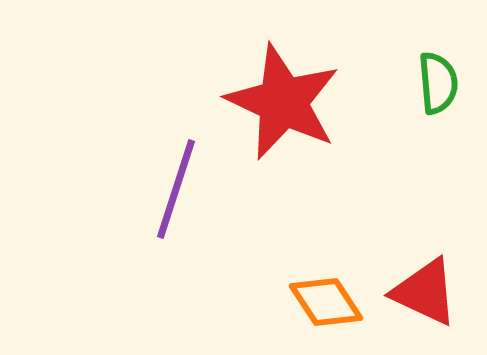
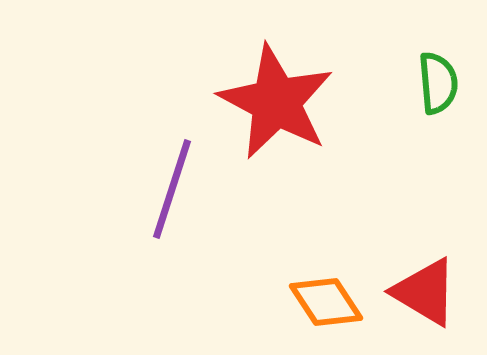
red star: moved 7 px left; rotated 3 degrees clockwise
purple line: moved 4 px left
red triangle: rotated 6 degrees clockwise
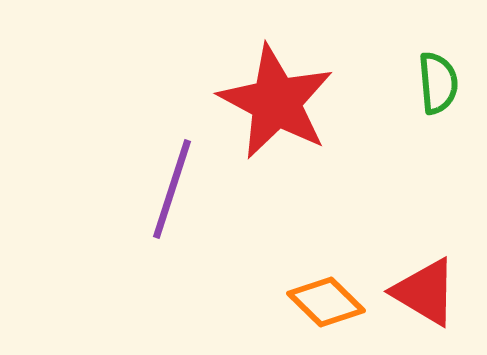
orange diamond: rotated 12 degrees counterclockwise
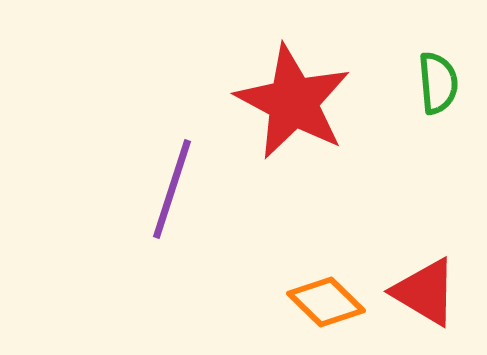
red star: moved 17 px right
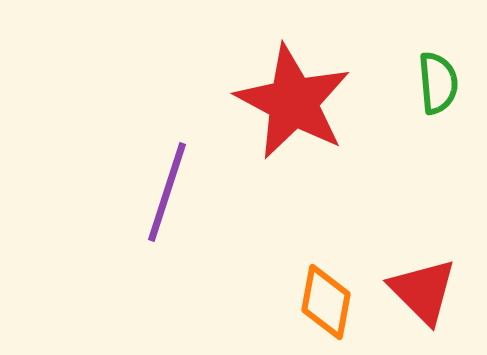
purple line: moved 5 px left, 3 px down
red triangle: moved 2 px left, 1 px up; rotated 14 degrees clockwise
orange diamond: rotated 56 degrees clockwise
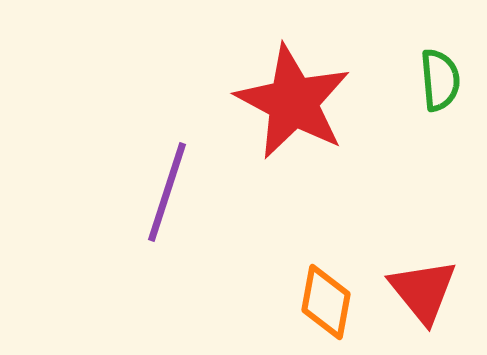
green semicircle: moved 2 px right, 3 px up
red triangle: rotated 6 degrees clockwise
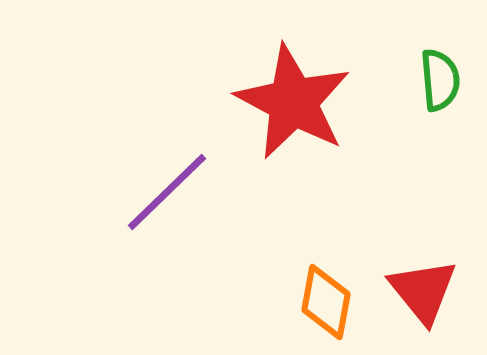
purple line: rotated 28 degrees clockwise
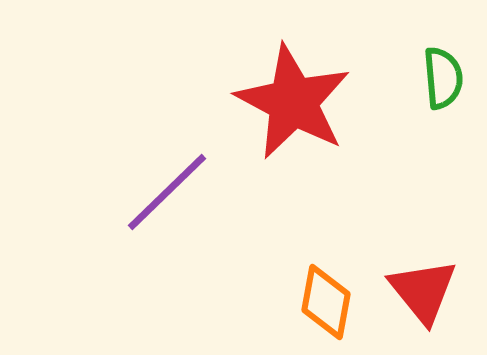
green semicircle: moved 3 px right, 2 px up
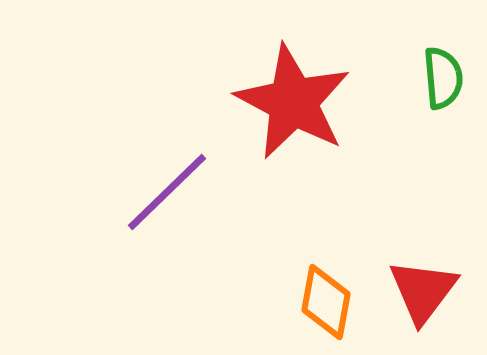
red triangle: rotated 16 degrees clockwise
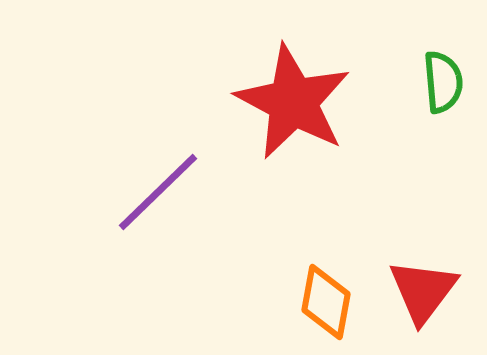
green semicircle: moved 4 px down
purple line: moved 9 px left
